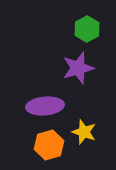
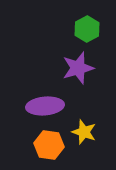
orange hexagon: rotated 24 degrees clockwise
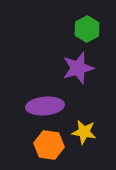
yellow star: rotated 10 degrees counterclockwise
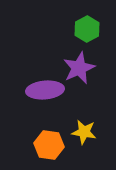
purple star: moved 1 px right; rotated 8 degrees counterclockwise
purple ellipse: moved 16 px up
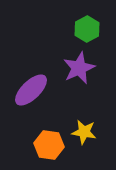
purple ellipse: moved 14 px left; rotated 39 degrees counterclockwise
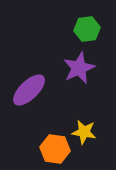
green hexagon: rotated 20 degrees clockwise
purple ellipse: moved 2 px left
orange hexagon: moved 6 px right, 4 px down
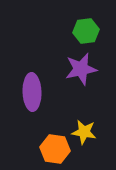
green hexagon: moved 1 px left, 2 px down
purple star: moved 2 px right, 1 px down; rotated 12 degrees clockwise
purple ellipse: moved 3 px right, 2 px down; rotated 48 degrees counterclockwise
